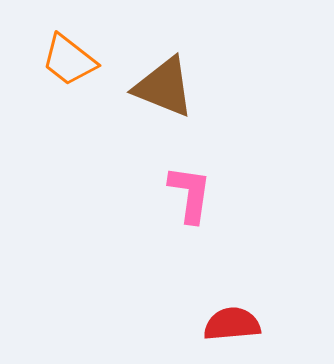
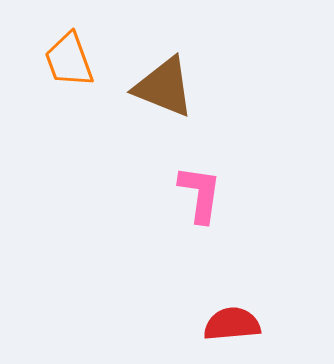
orange trapezoid: rotated 32 degrees clockwise
pink L-shape: moved 10 px right
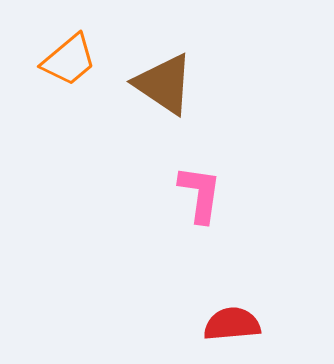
orange trapezoid: rotated 110 degrees counterclockwise
brown triangle: moved 3 px up; rotated 12 degrees clockwise
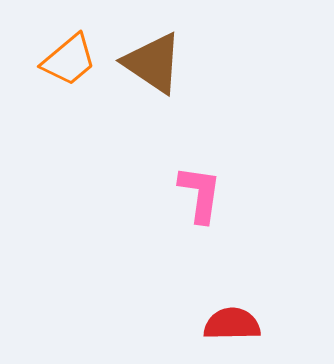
brown triangle: moved 11 px left, 21 px up
red semicircle: rotated 4 degrees clockwise
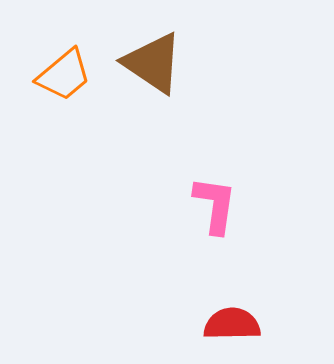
orange trapezoid: moved 5 px left, 15 px down
pink L-shape: moved 15 px right, 11 px down
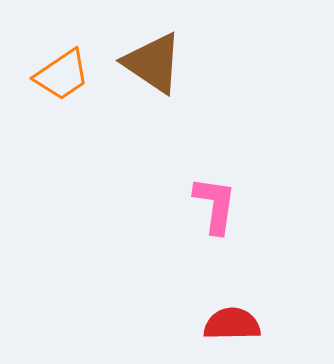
orange trapezoid: moved 2 px left; rotated 6 degrees clockwise
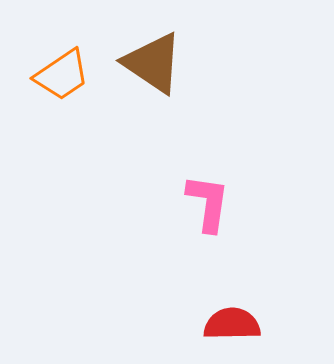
pink L-shape: moved 7 px left, 2 px up
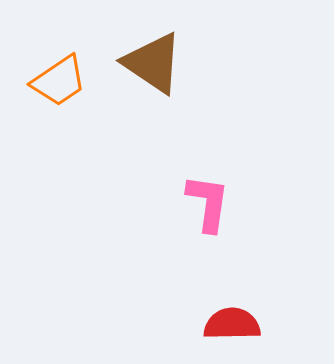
orange trapezoid: moved 3 px left, 6 px down
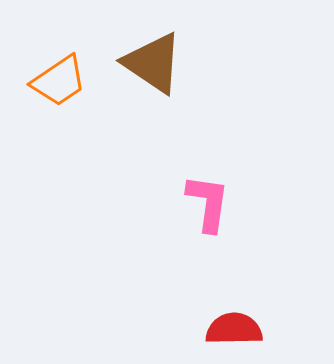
red semicircle: moved 2 px right, 5 px down
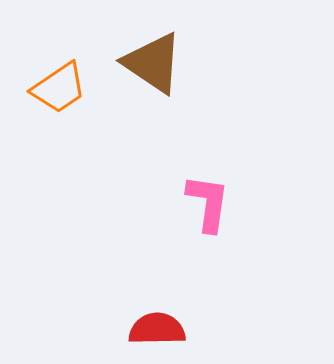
orange trapezoid: moved 7 px down
red semicircle: moved 77 px left
